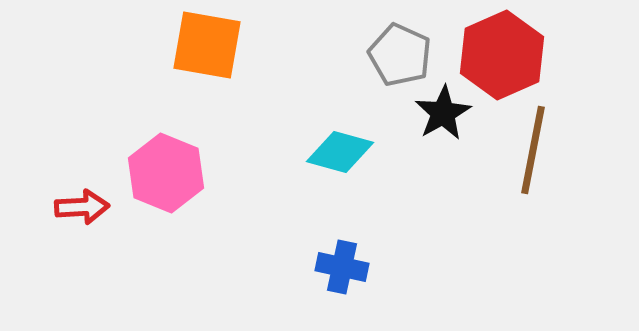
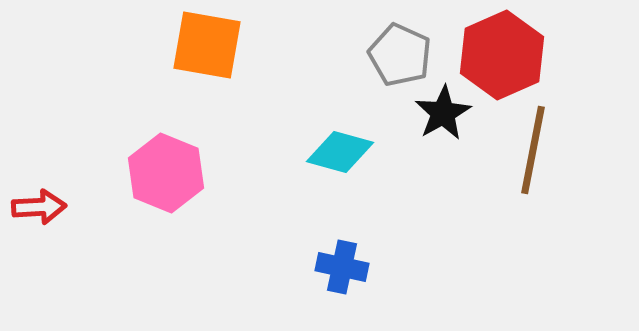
red arrow: moved 43 px left
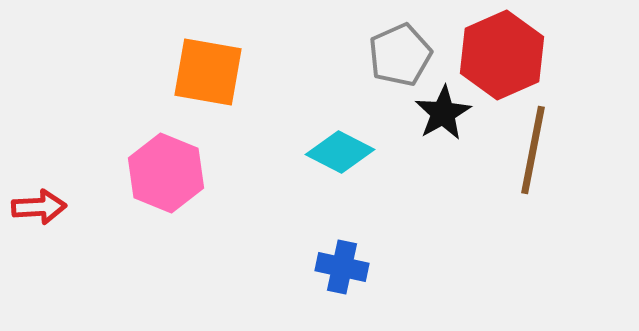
orange square: moved 1 px right, 27 px down
gray pentagon: rotated 24 degrees clockwise
cyan diamond: rotated 12 degrees clockwise
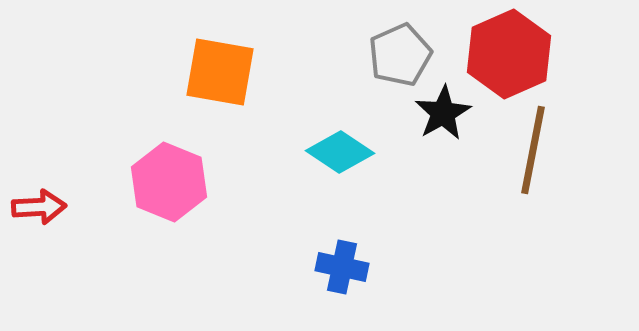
red hexagon: moved 7 px right, 1 px up
orange square: moved 12 px right
cyan diamond: rotated 6 degrees clockwise
pink hexagon: moved 3 px right, 9 px down
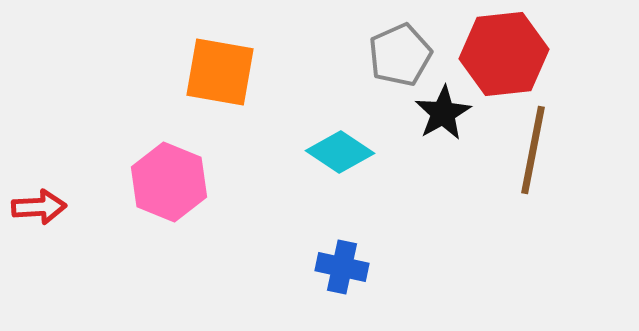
red hexagon: moved 5 px left; rotated 18 degrees clockwise
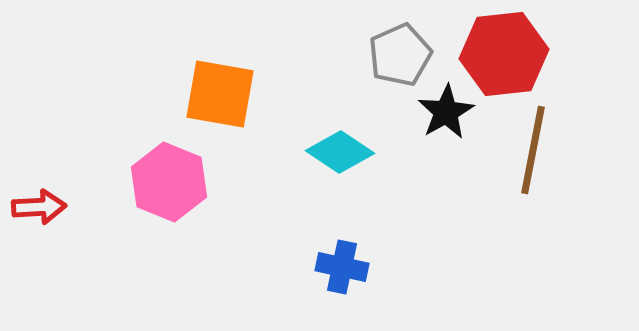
orange square: moved 22 px down
black star: moved 3 px right, 1 px up
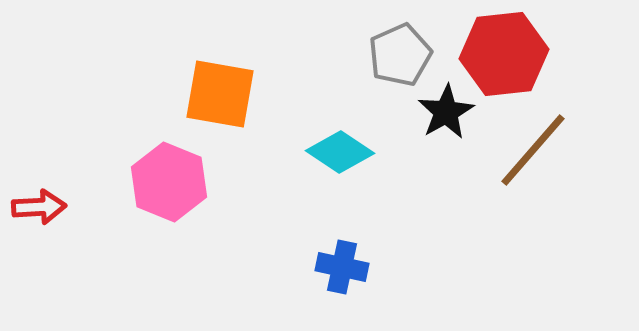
brown line: rotated 30 degrees clockwise
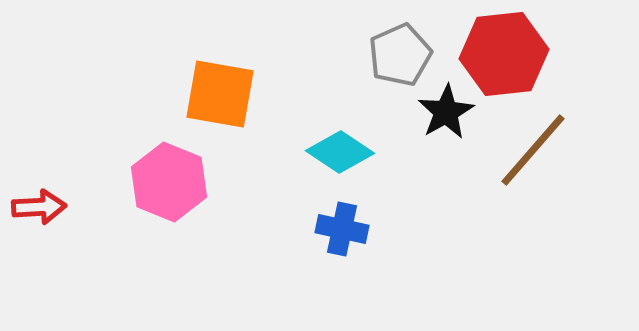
blue cross: moved 38 px up
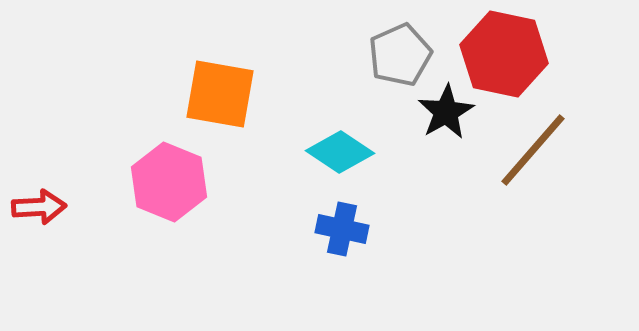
red hexagon: rotated 18 degrees clockwise
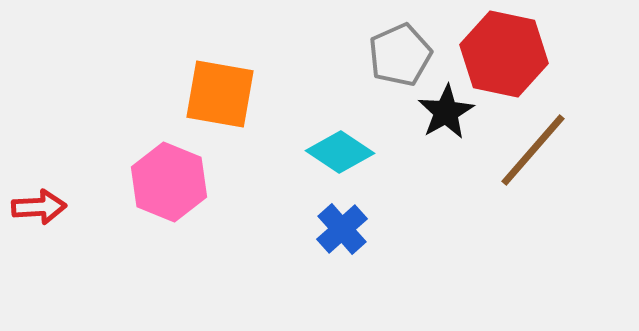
blue cross: rotated 36 degrees clockwise
